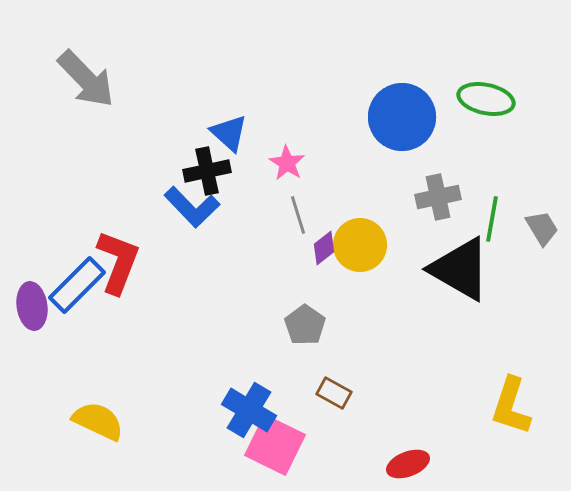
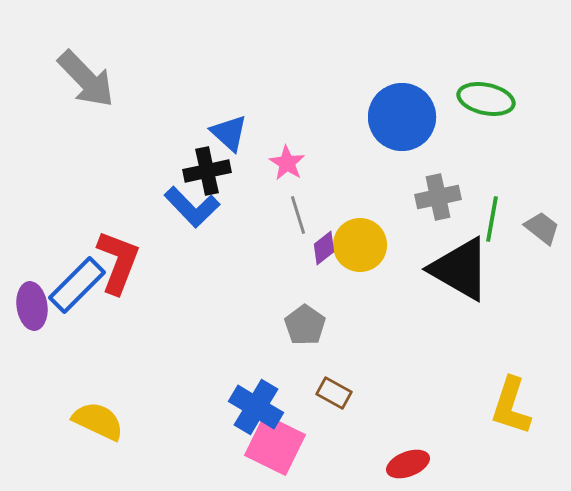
gray trapezoid: rotated 21 degrees counterclockwise
blue cross: moved 7 px right, 3 px up
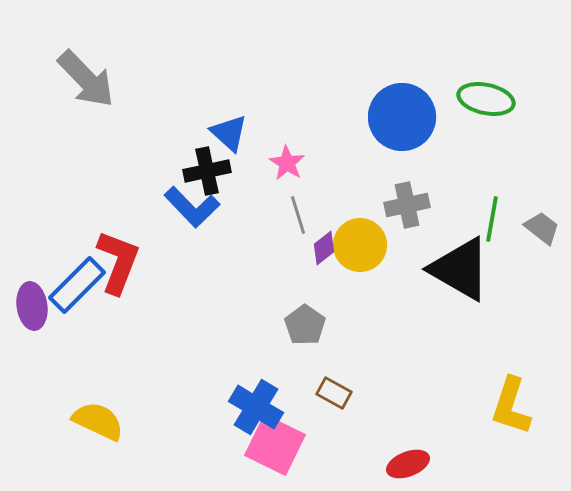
gray cross: moved 31 px left, 8 px down
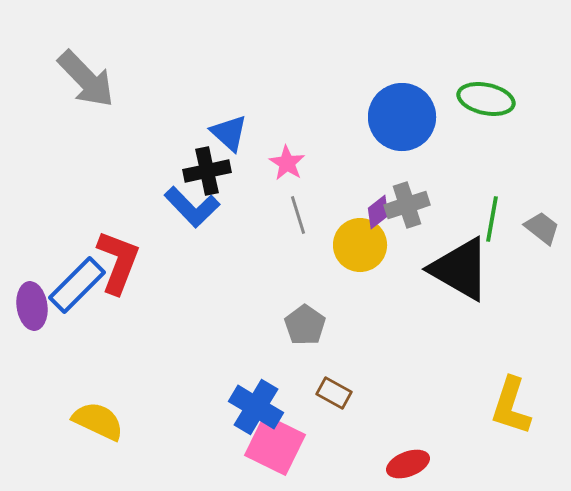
gray cross: rotated 6 degrees counterclockwise
purple diamond: moved 54 px right, 36 px up
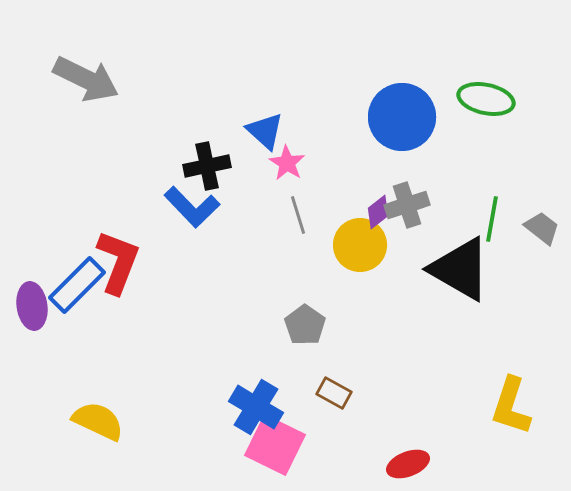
gray arrow: rotated 20 degrees counterclockwise
blue triangle: moved 36 px right, 2 px up
black cross: moved 5 px up
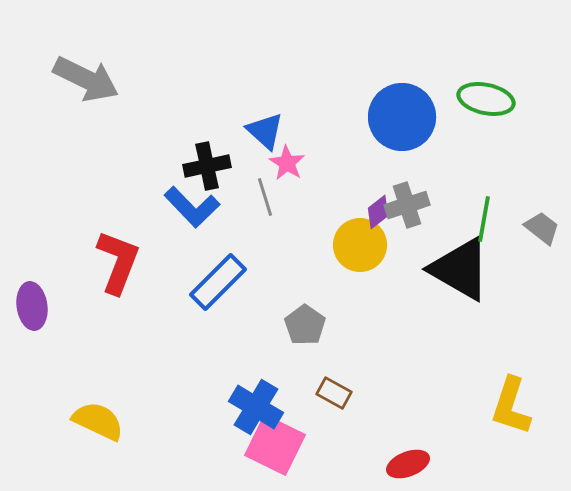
gray line: moved 33 px left, 18 px up
green line: moved 8 px left
blue rectangle: moved 141 px right, 3 px up
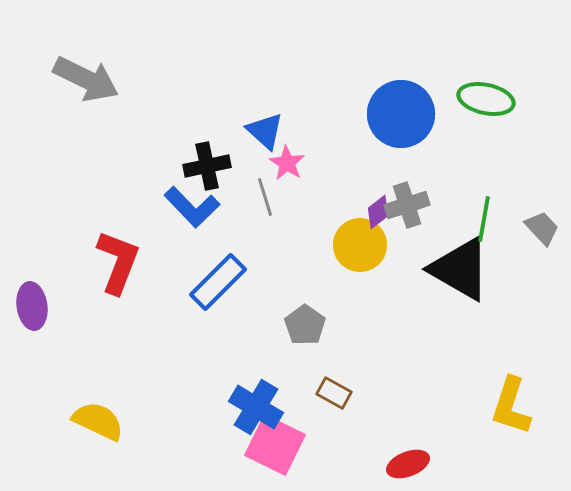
blue circle: moved 1 px left, 3 px up
gray trapezoid: rotated 9 degrees clockwise
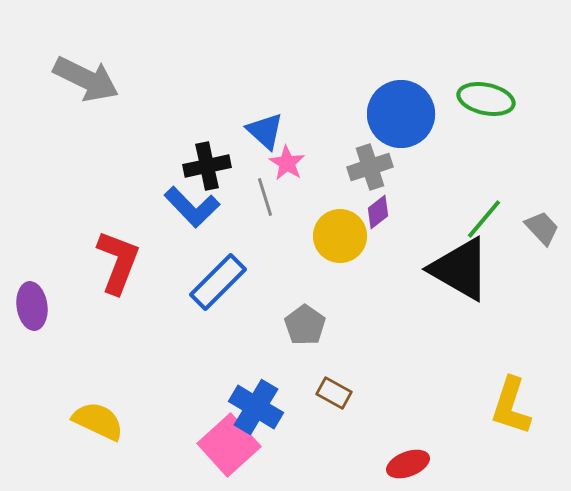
gray cross: moved 37 px left, 38 px up
green line: rotated 30 degrees clockwise
yellow circle: moved 20 px left, 9 px up
pink square: moved 46 px left; rotated 22 degrees clockwise
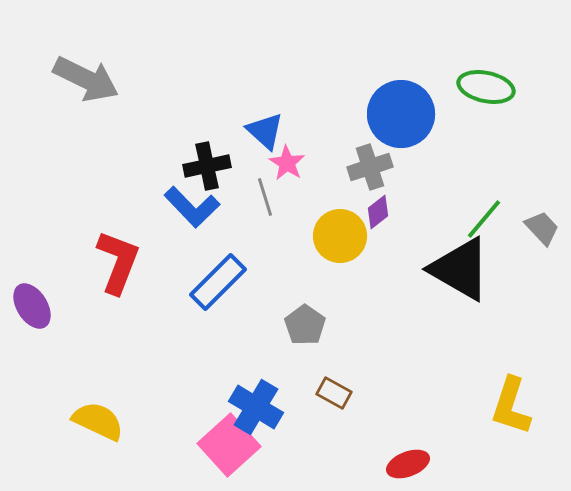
green ellipse: moved 12 px up
purple ellipse: rotated 24 degrees counterclockwise
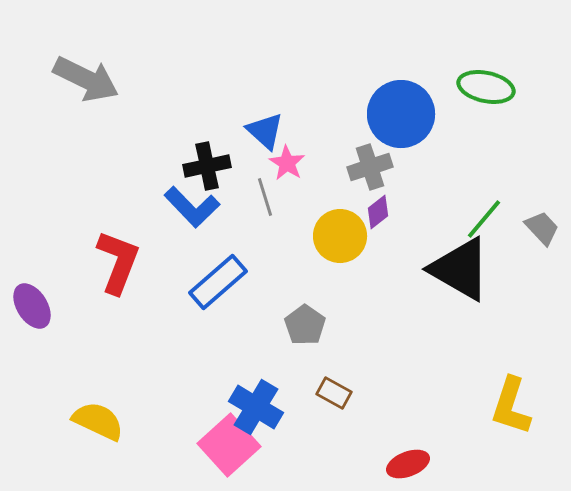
blue rectangle: rotated 4 degrees clockwise
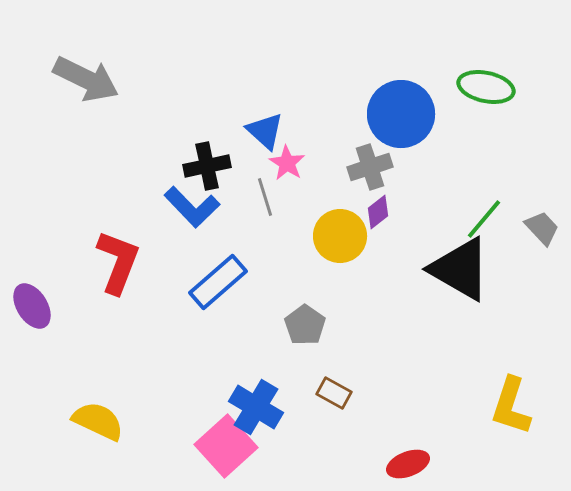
pink square: moved 3 px left, 1 px down
